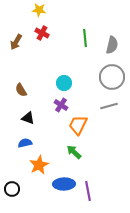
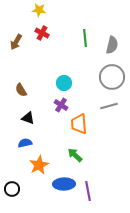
orange trapezoid: moved 1 px right, 1 px up; rotated 30 degrees counterclockwise
green arrow: moved 1 px right, 3 px down
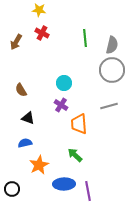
gray circle: moved 7 px up
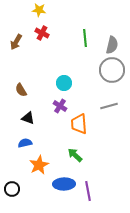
purple cross: moved 1 px left, 1 px down
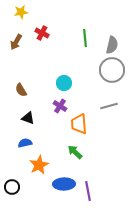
yellow star: moved 18 px left, 2 px down; rotated 16 degrees counterclockwise
green arrow: moved 3 px up
black circle: moved 2 px up
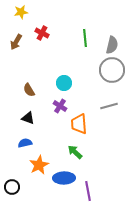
brown semicircle: moved 8 px right
blue ellipse: moved 6 px up
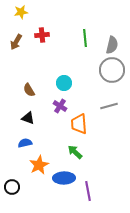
red cross: moved 2 px down; rotated 32 degrees counterclockwise
